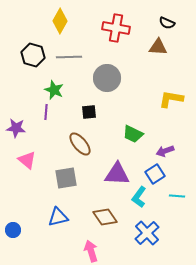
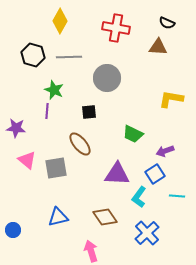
purple line: moved 1 px right, 1 px up
gray square: moved 10 px left, 10 px up
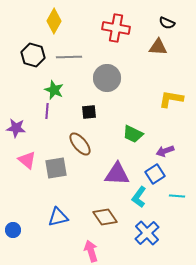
yellow diamond: moved 6 px left
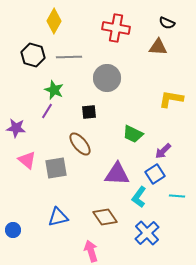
purple line: rotated 28 degrees clockwise
purple arrow: moved 2 px left; rotated 24 degrees counterclockwise
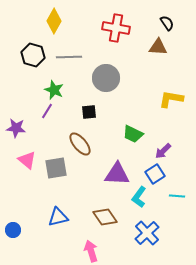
black semicircle: rotated 147 degrees counterclockwise
gray circle: moved 1 px left
